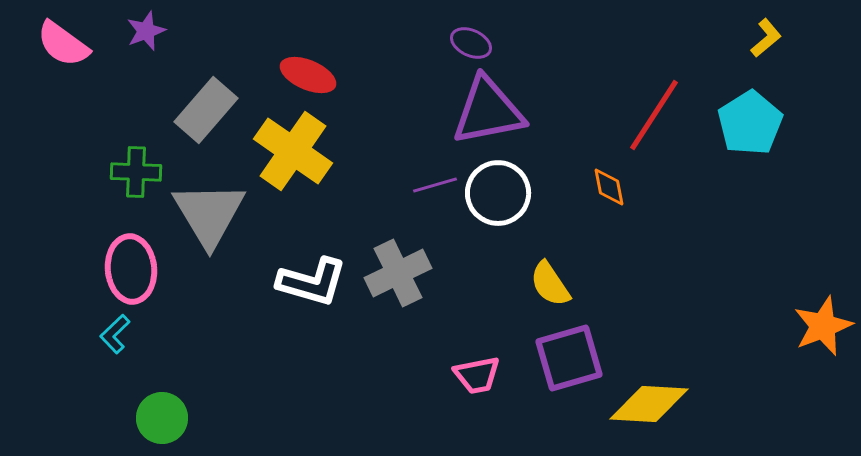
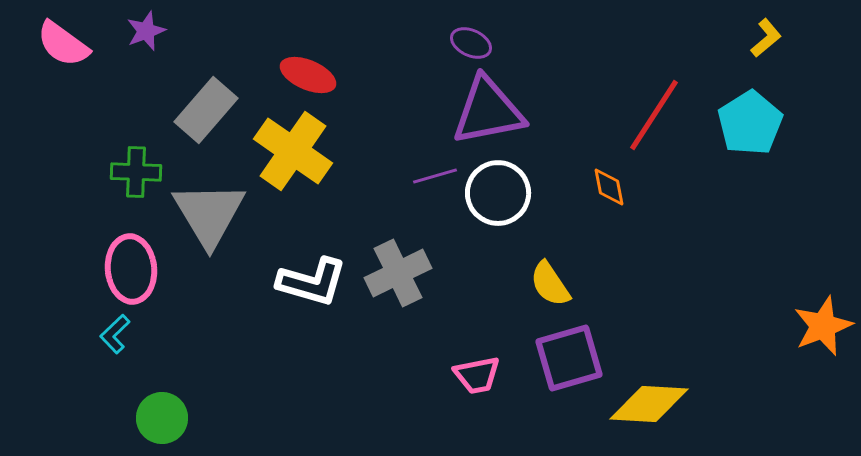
purple line: moved 9 px up
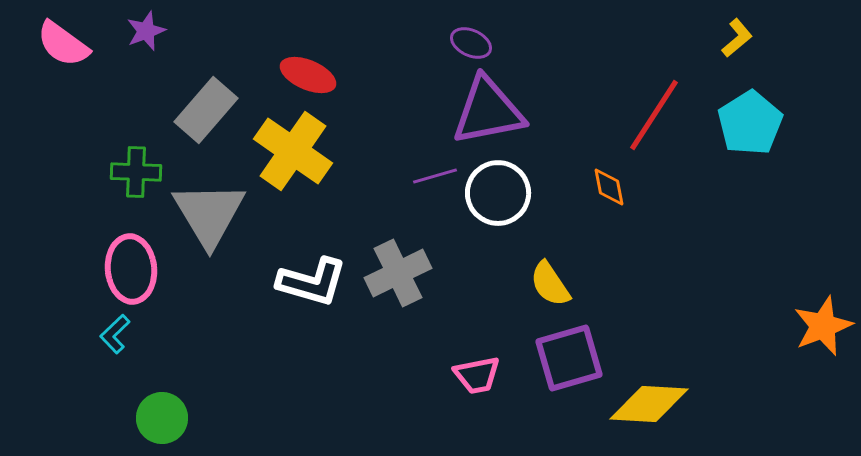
yellow L-shape: moved 29 px left
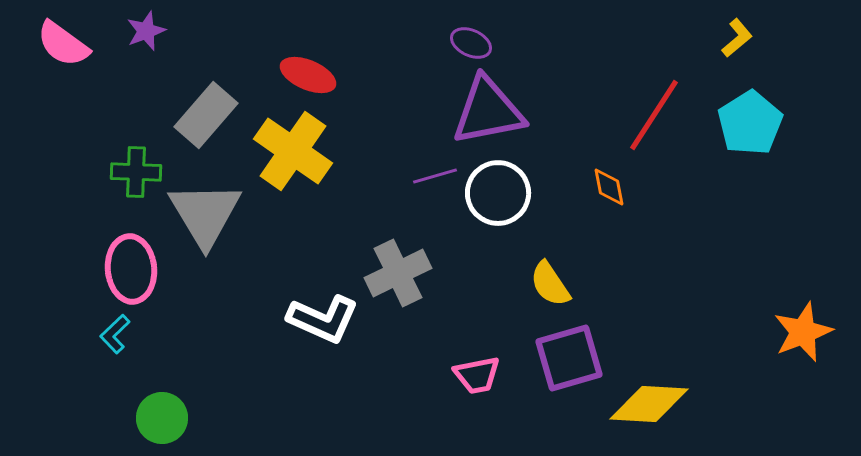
gray rectangle: moved 5 px down
gray triangle: moved 4 px left
white L-shape: moved 11 px right, 37 px down; rotated 8 degrees clockwise
orange star: moved 20 px left, 6 px down
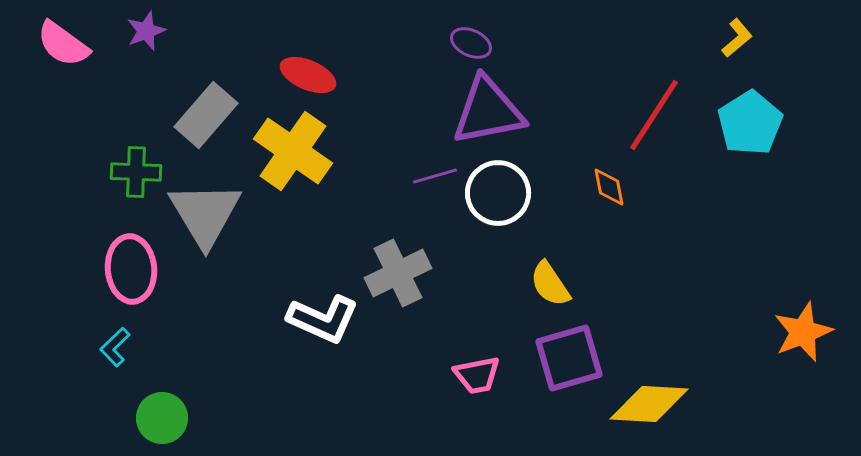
cyan L-shape: moved 13 px down
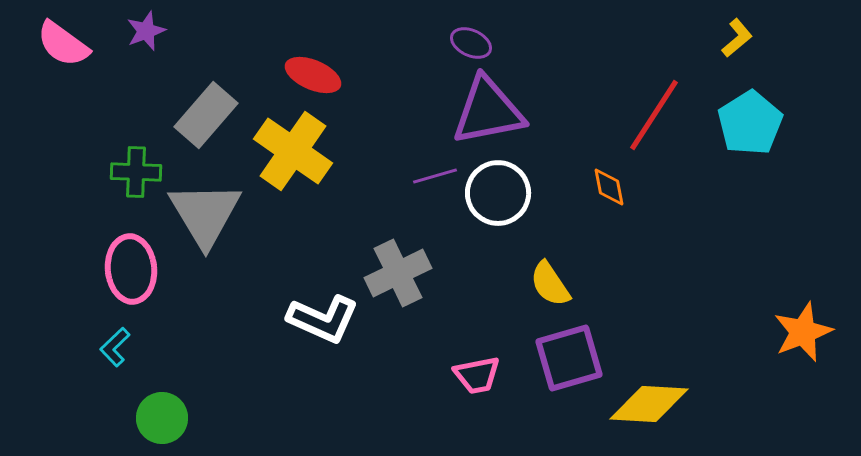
red ellipse: moved 5 px right
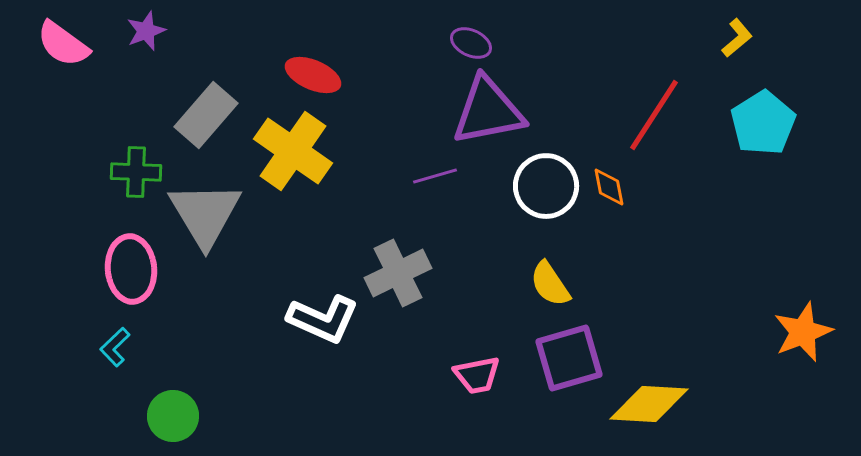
cyan pentagon: moved 13 px right
white circle: moved 48 px right, 7 px up
green circle: moved 11 px right, 2 px up
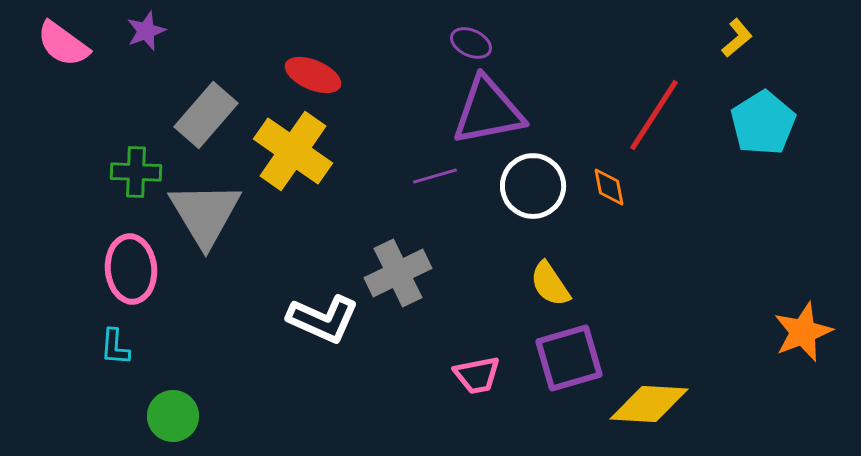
white circle: moved 13 px left
cyan L-shape: rotated 42 degrees counterclockwise
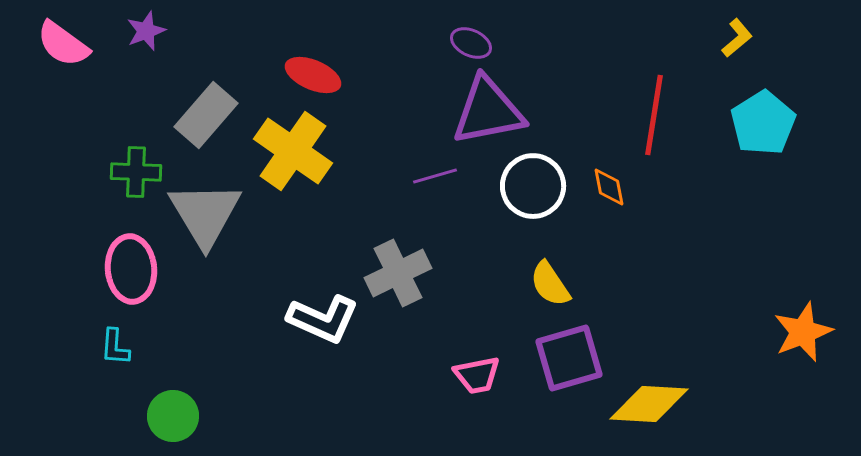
red line: rotated 24 degrees counterclockwise
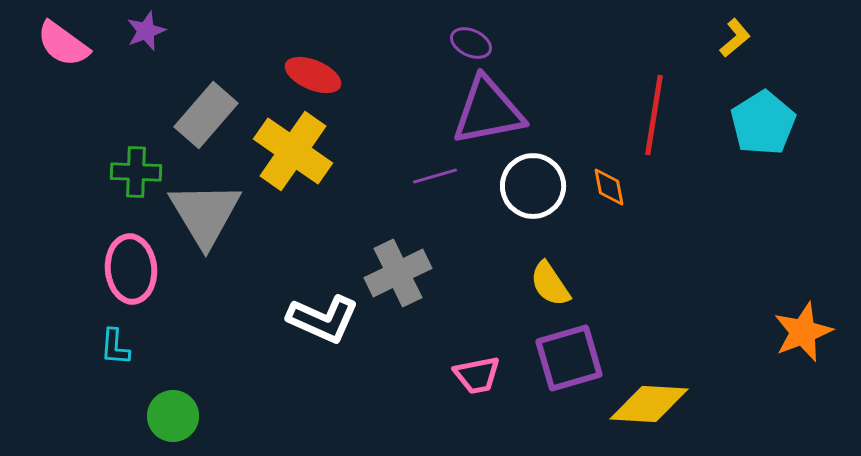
yellow L-shape: moved 2 px left
